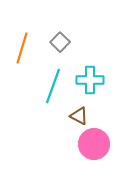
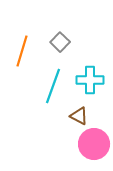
orange line: moved 3 px down
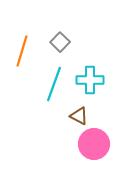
cyan line: moved 1 px right, 2 px up
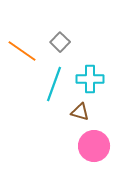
orange line: rotated 72 degrees counterclockwise
cyan cross: moved 1 px up
brown triangle: moved 1 px right, 4 px up; rotated 12 degrees counterclockwise
pink circle: moved 2 px down
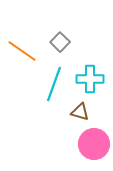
pink circle: moved 2 px up
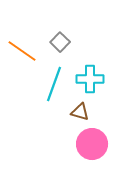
pink circle: moved 2 px left
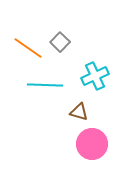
orange line: moved 6 px right, 3 px up
cyan cross: moved 5 px right, 3 px up; rotated 24 degrees counterclockwise
cyan line: moved 9 px left, 1 px down; rotated 72 degrees clockwise
brown triangle: moved 1 px left
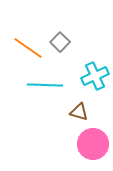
pink circle: moved 1 px right
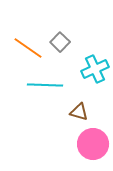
cyan cross: moved 7 px up
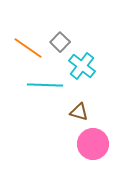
cyan cross: moved 13 px left, 3 px up; rotated 28 degrees counterclockwise
